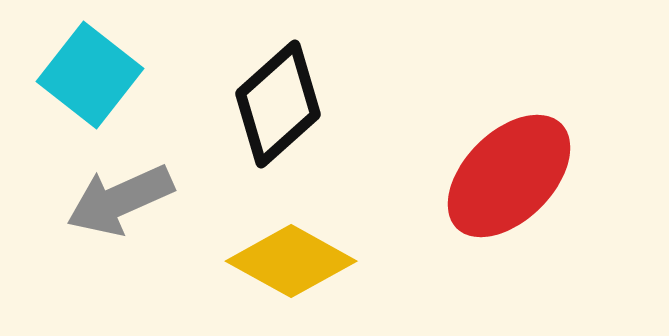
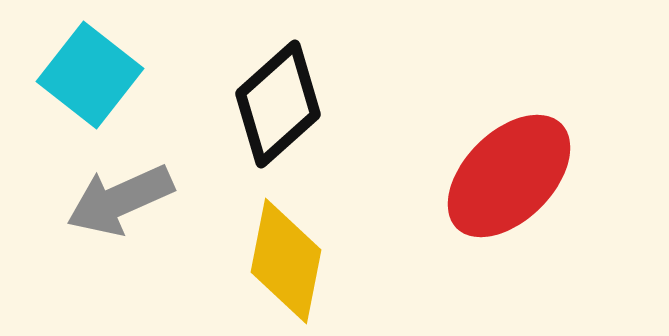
yellow diamond: moved 5 px left; rotated 72 degrees clockwise
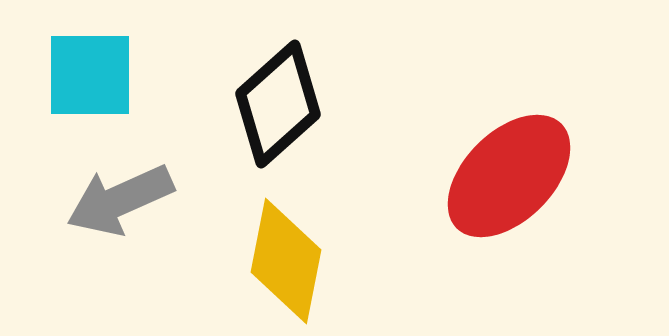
cyan square: rotated 38 degrees counterclockwise
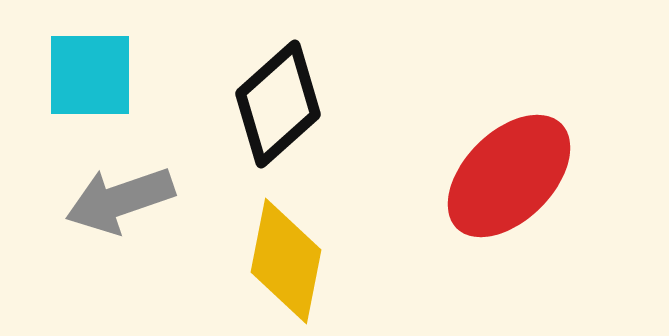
gray arrow: rotated 5 degrees clockwise
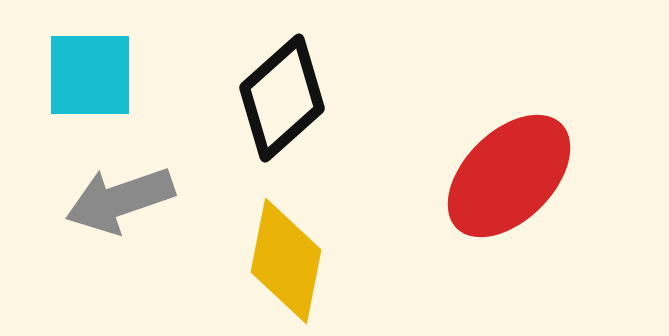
black diamond: moved 4 px right, 6 px up
